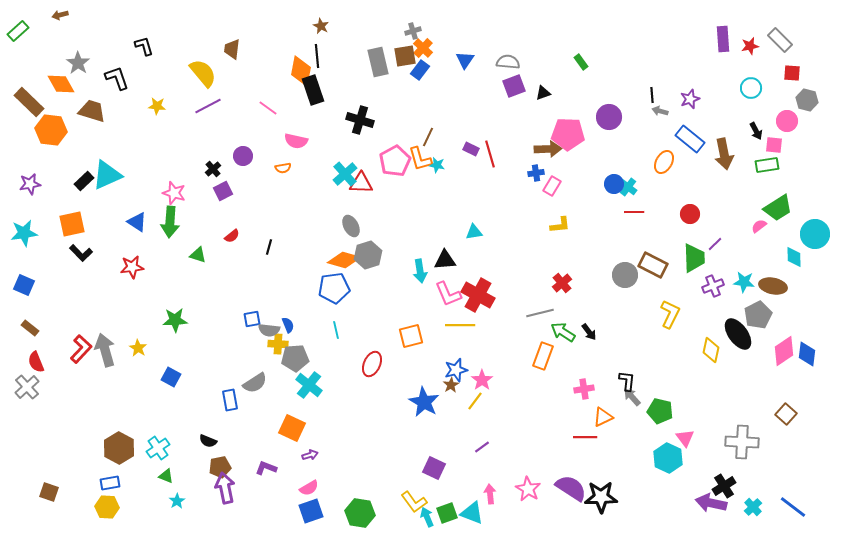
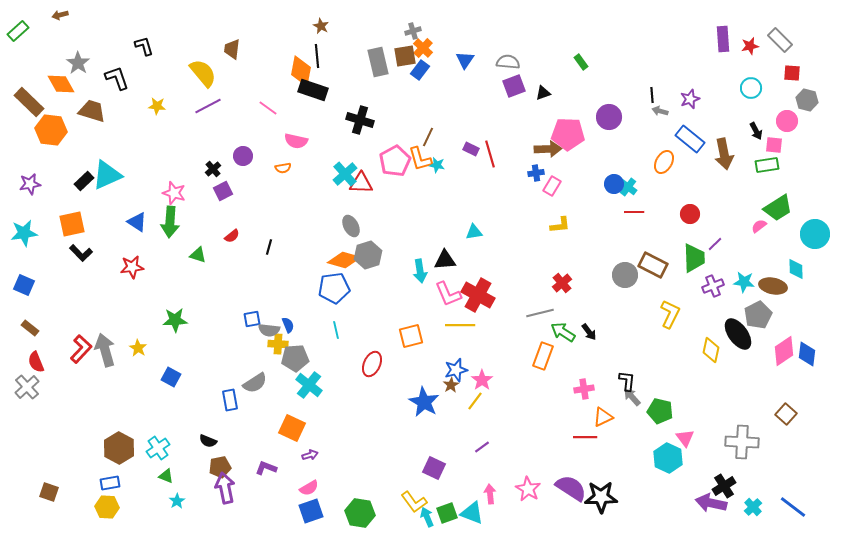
black rectangle at (313, 90): rotated 52 degrees counterclockwise
cyan diamond at (794, 257): moved 2 px right, 12 px down
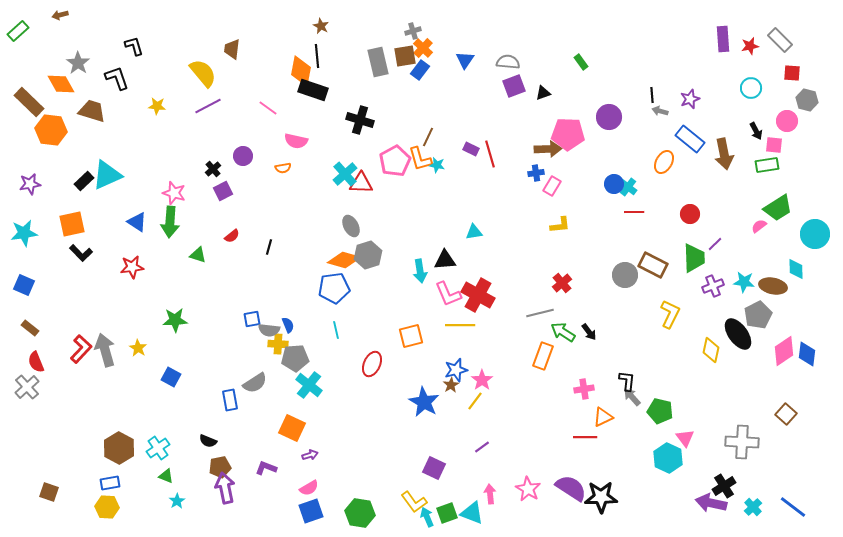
black L-shape at (144, 46): moved 10 px left
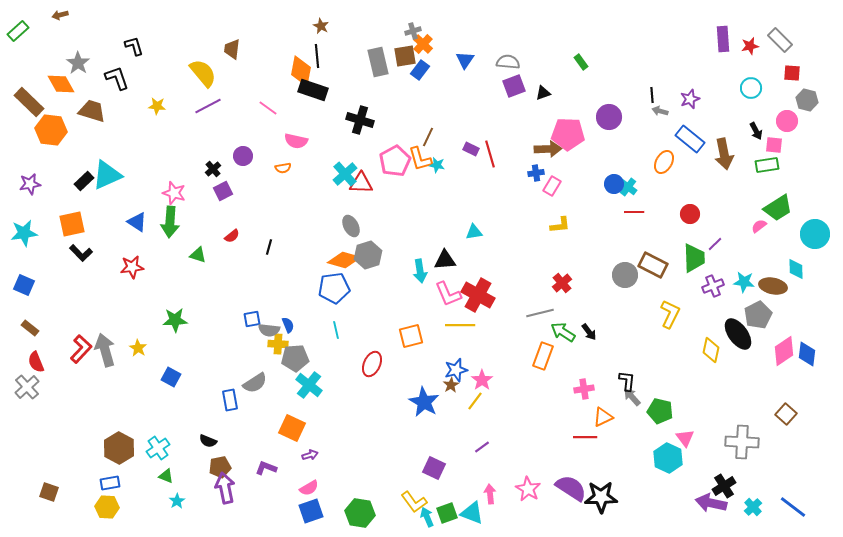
orange cross at (423, 48): moved 4 px up
